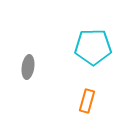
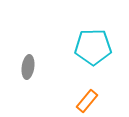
orange rectangle: rotated 25 degrees clockwise
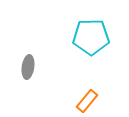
cyan pentagon: moved 2 px left, 10 px up
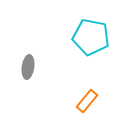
cyan pentagon: rotated 12 degrees clockwise
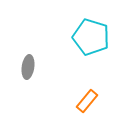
cyan pentagon: rotated 6 degrees clockwise
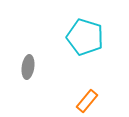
cyan pentagon: moved 6 px left
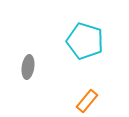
cyan pentagon: moved 4 px down
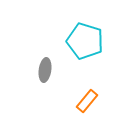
gray ellipse: moved 17 px right, 3 px down
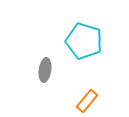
cyan pentagon: moved 1 px left
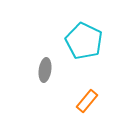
cyan pentagon: rotated 9 degrees clockwise
